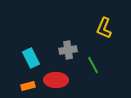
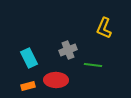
gray cross: rotated 12 degrees counterclockwise
cyan rectangle: moved 2 px left
green line: rotated 54 degrees counterclockwise
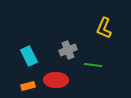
cyan rectangle: moved 2 px up
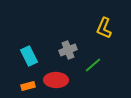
green line: rotated 48 degrees counterclockwise
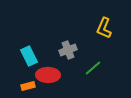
green line: moved 3 px down
red ellipse: moved 8 px left, 5 px up
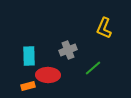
cyan rectangle: rotated 24 degrees clockwise
